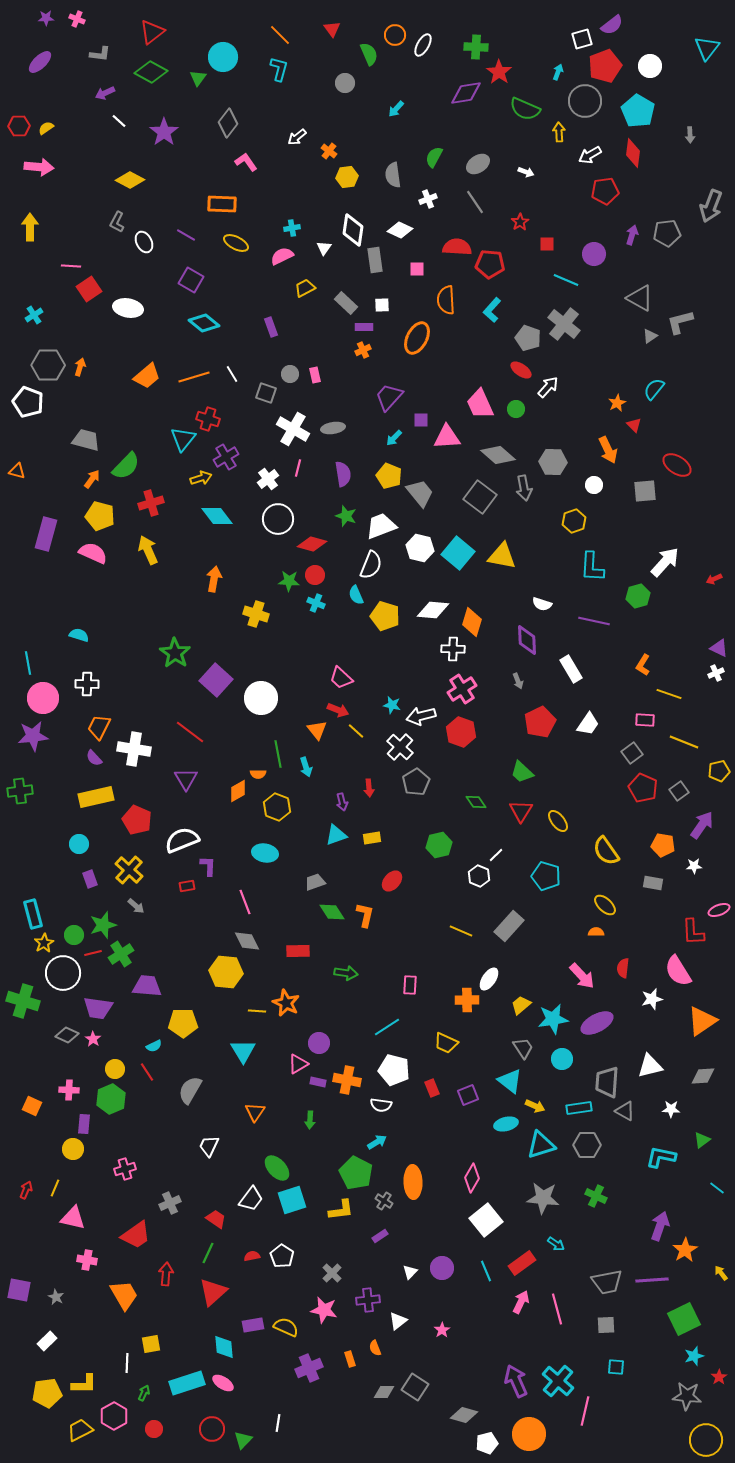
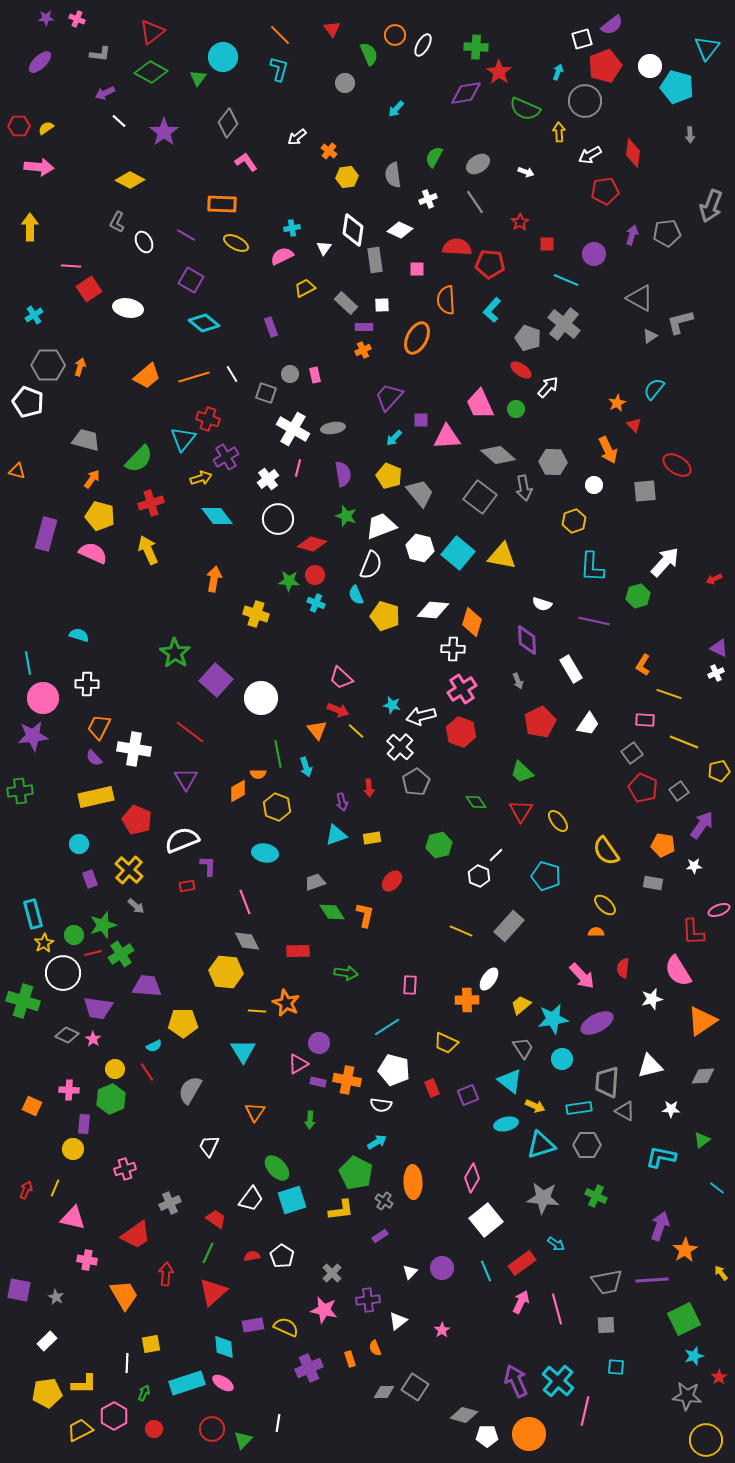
cyan pentagon at (638, 111): moved 39 px right, 24 px up; rotated 16 degrees counterclockwise
green semicircle at (126, 466): moved 13 px right, 7 px up
white pentagon at (487, 1443): moved 7 px up; rotated 15 degrees clockwise
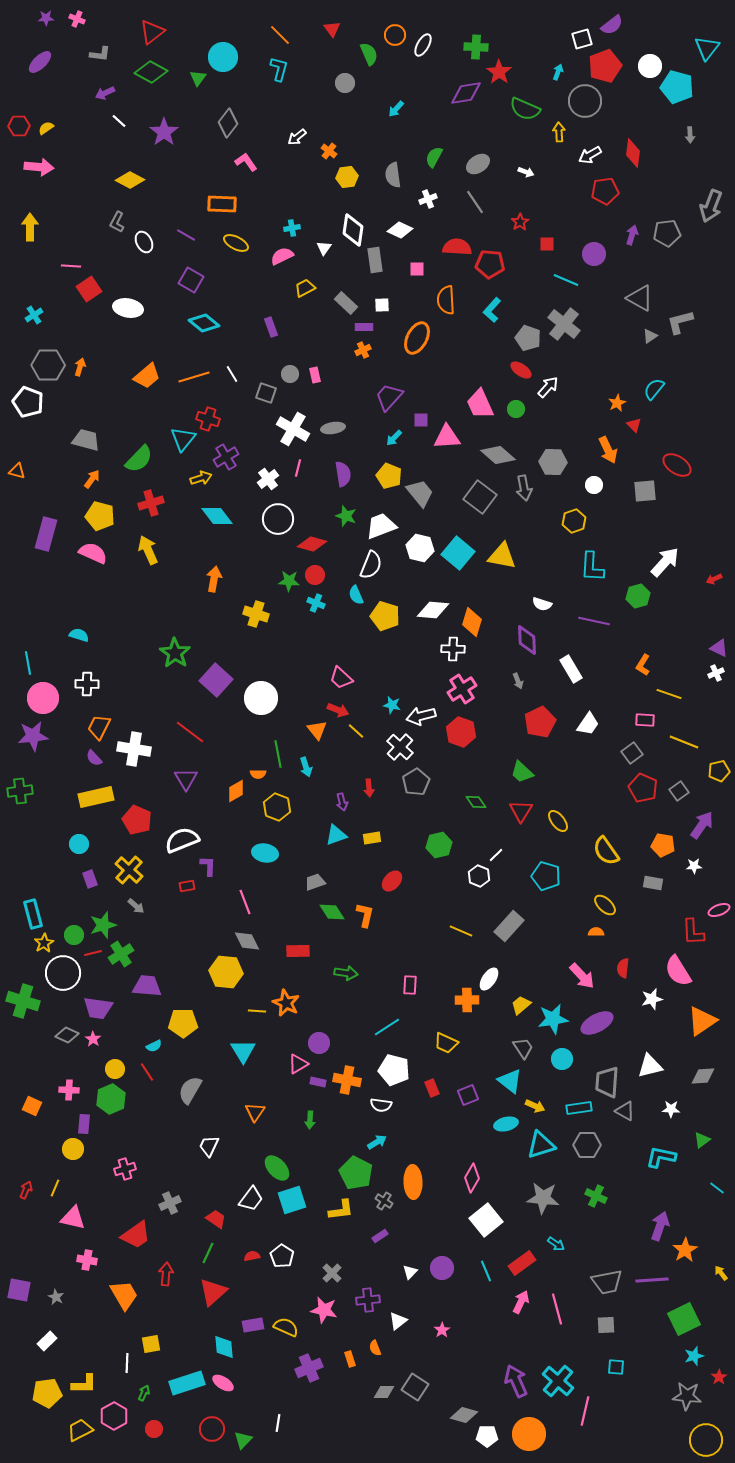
orange diamond at (238, 791): moved 2 px left
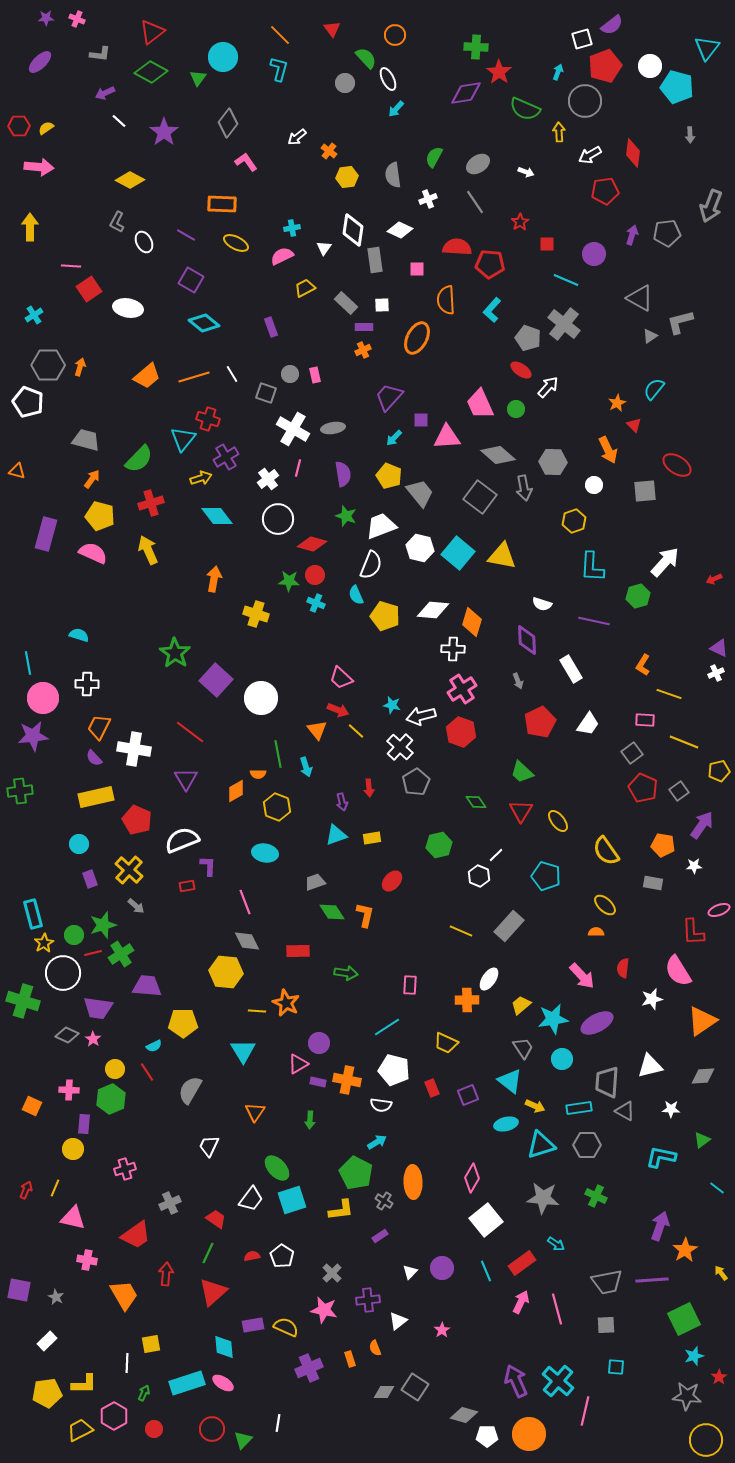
white ellipse at (423, 45): moved 35 px left, 34 px down; rotated 55 degrees counterclockwise
green semicircle at (369, 54): moved 3 px left, 4 px down; rotated 20 degrees counterclockwise
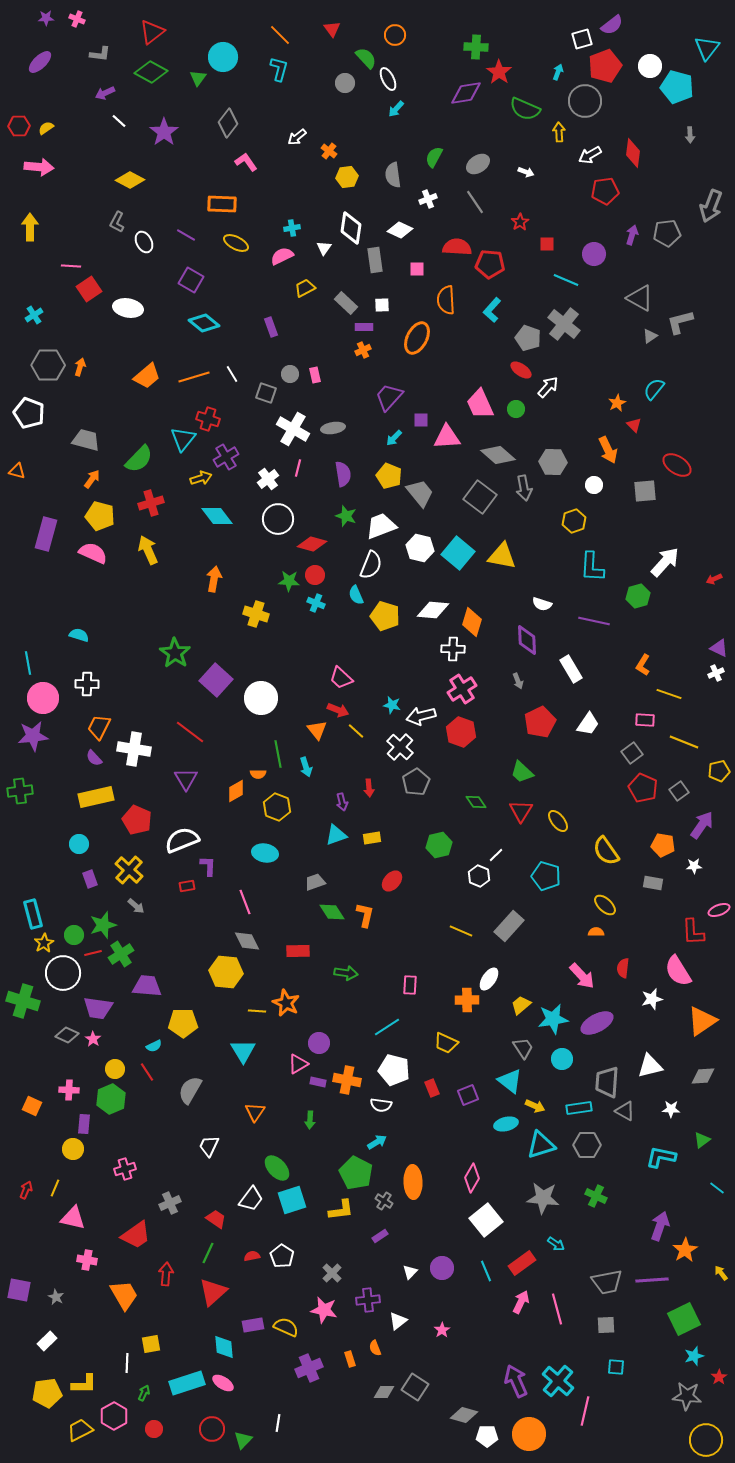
white diamond at (353, 230): moved 2 px left, 2 px up
white pentagon at (28, 402): moved 1 px right, 11 px down
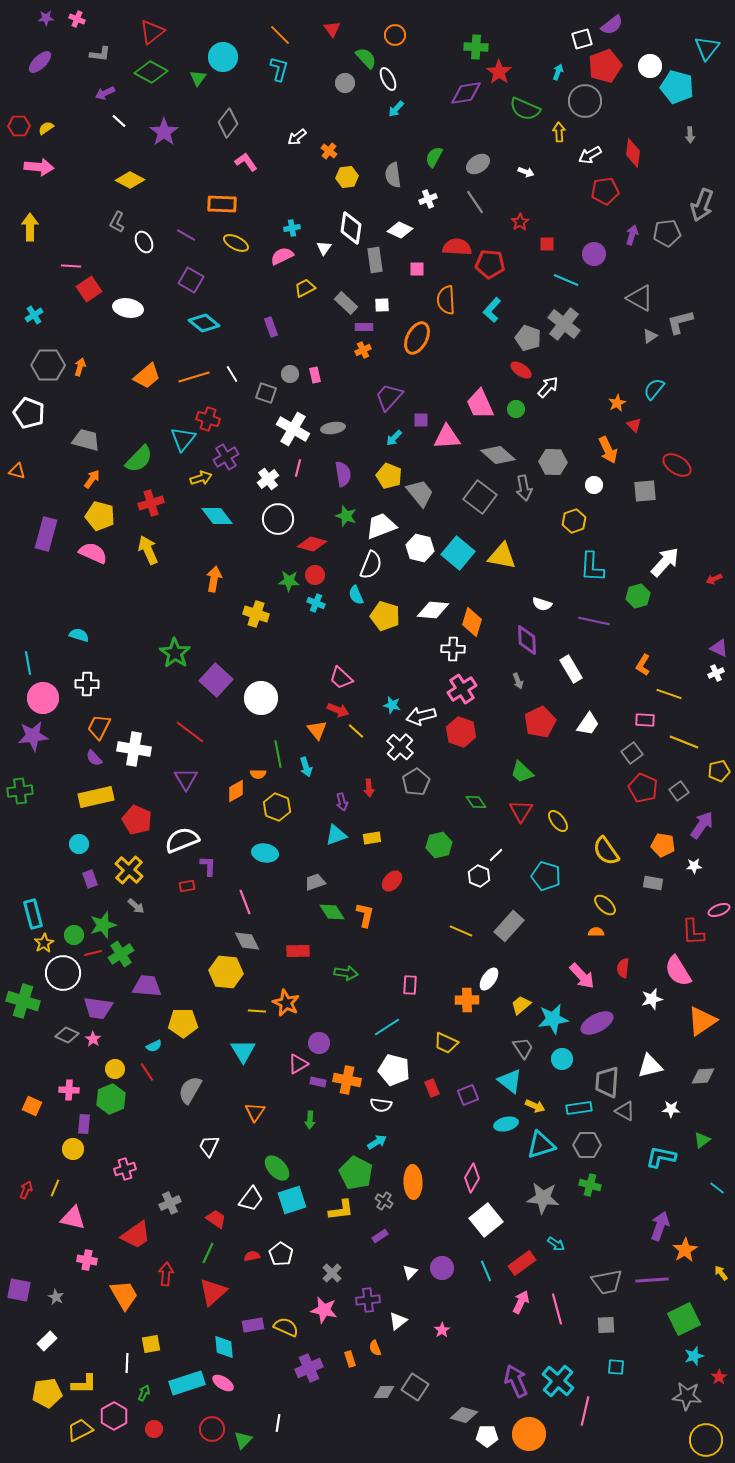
gray arrow at (711, 206): moved 9 px left, 1 px up
green cross at (596, 1196): moved 6 px left, 11 px up; rotated 10 degrees counterclockwise
white pentagon at (282, 1256): moved 1 px left, 2 px up
